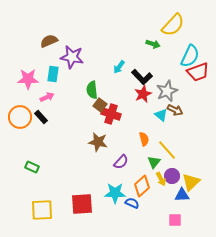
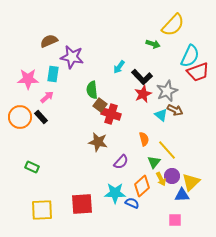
pink arrow: rotated 16 degrees counterclockwise
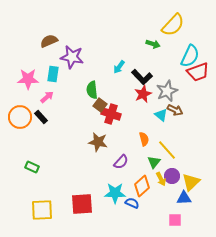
blue triangle: moved 2 px right, 3 px down
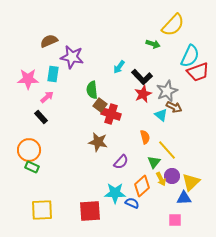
brown arrow: moved 1 px left, 3 px up
orange circle: moved 9 px right, 33 px down
orange semicircle: moved 1 px right, 2 px up
red square: moved 8 px right, 7 px down
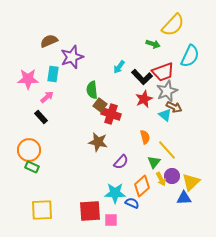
purple star: rotated 30 degrees counterclockwise
red trapezoid: moved 35 px left
red star: moved 1 px right, 5 px down
cyan triangle: moved 4 px right
pink square: moved 64 px left
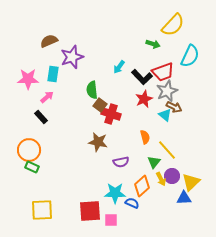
purple semicircle: rotated 35 degrees clockwise
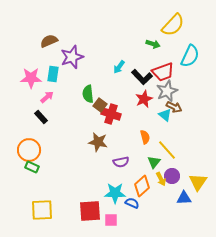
pink star: moved 3 px right, 1 px up
green semicircle: moved 4 px left, 4 px down
yellow triangle: moved 7 px right; rotated 12 degrees counterclockwise
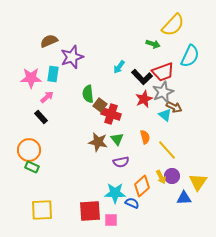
gray star: moved 4 px left, 1 px down
green triangle: moved 37 px left, 23 px up; rotated 16 degrees counterclockwise
yellow arrow: moved 2 px up
